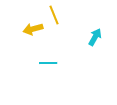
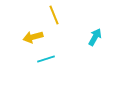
yellow arrow: moved 8 px down
cyan line: moved 2 px left, 4 px up; rotated 18 degrees counterclockwise
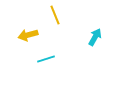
yellow line: moved 1 px right
yellow arrow: moved 5 px left, 2 px up
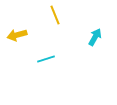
yellow arrow: moved 11 px left
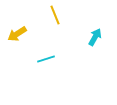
yellow arrow: moved 1 px up; rotated 18 degrees counterclockwise
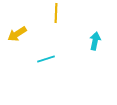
yellow line: moved 1 px right, 2 px up; rotated 24 degrees clockwise
cyan arrow: moved 4 px down; rotated 18 degrees counterclockwise
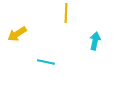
yellow line: moved 10 px right
cyan line: moved 3 px down; rotated 30 degrees clockwise
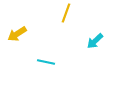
yellow line: rotated 18 degrees clockwise
cyan arrow: rotated 144 degrees counterclockwise
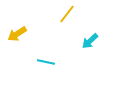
yellow line: moved 1 px right, 1 px down; rotated 18 degrees clockwise
cyan arrow: moved 5 px left
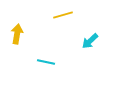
yellow line: moved 4 px left, 1 px down; rotated 36 degrees clockwise
yellow arrow: rotated 132 degrees clockwise
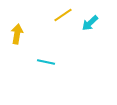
yellow line: rotated 18 degrees counterclockwise
cyan arrow: moved 18 px up
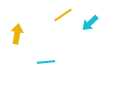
cyan line: rotated 18 degrees counterclockwise
